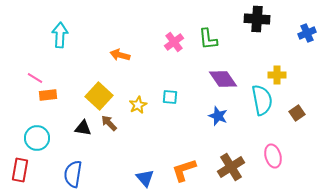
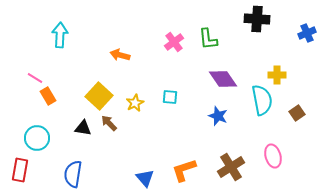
orange rectangle: moved 1 px down; rotated 66 degrees clockwise
yellow star: moved 3 px left, 2 px up
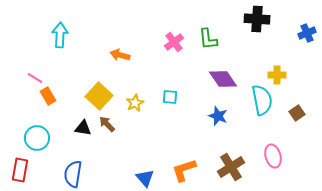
brown arrow: moved 2 px left, 1 px down
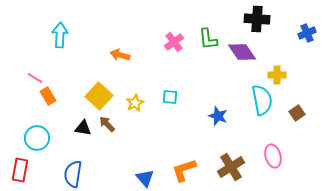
purple diamond: moved 19 px right, 27 px up
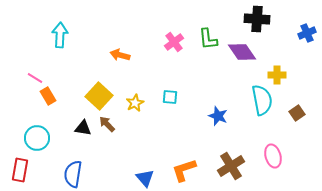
brown cross: moved 1 px up
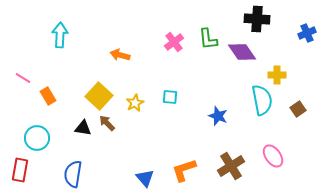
pink line: moved 12 px left
brown square: moved 1 px right, 4 px up
brown arrow: moved 1 px up
pink ellipse: rotated 20 degrees counterclockwise
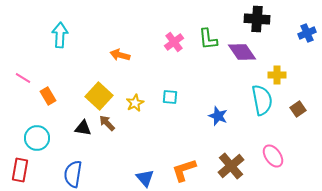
brown cross: rotated 8 degrees counterclockwise
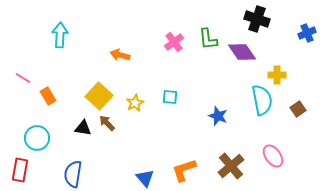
black cross: rotated 15 degrees clockwise
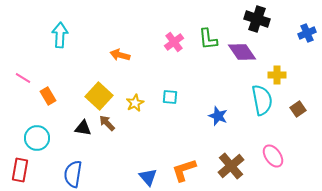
blue triangle: moved 3 px right, 1 px up
